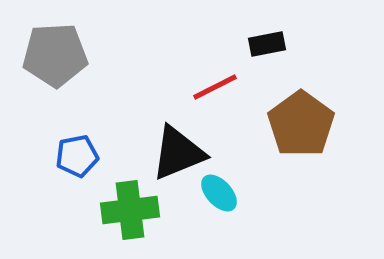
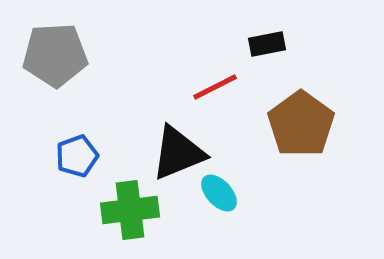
blue pentagon: rotated 9 degrees counterclockwise
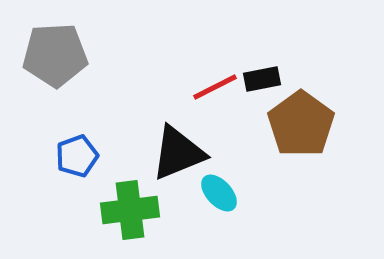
black rectangle: moved 5 px left, 35 px down
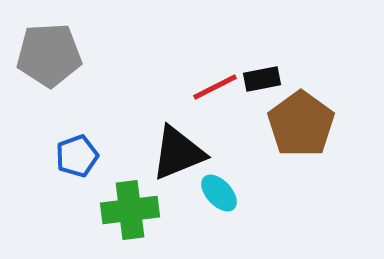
gray pentagon: moved 6 px left
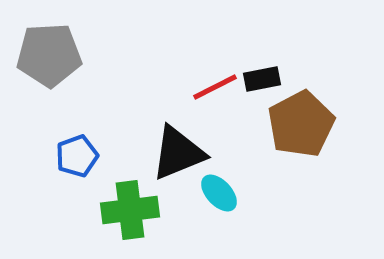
brown pentagon: rotated 8 degrees clockwise
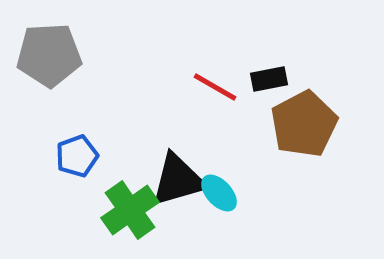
black rectangle: moved 7 px right
red line: rotated 57 degrees clockwise
brown pentagon: moved 3 px right
black triangle: moved 27 px down; rotated 6 degrees clockwise
green cross: rotated 28 degrees counterclockwise
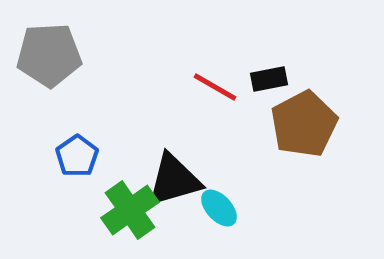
blue pentagon: rotated 15 degrees counterclockwise
black triangle: moved 4 px left
cyan ellipse: moved 15 px down
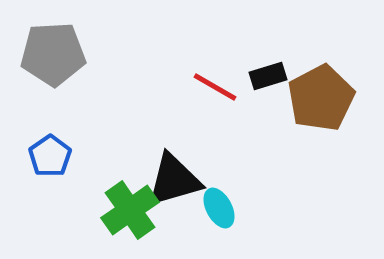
gray pentagon: moved 4 px right, 1 px up
black rectangle: moved 1 px left, 3 px up; rotated 6 degrees counterclockwise
brown pentagon: moved 17 px right, 26 px up
blue pentagon: moved 27 px left
cyan ellipse: rotated 15 degrees clockwise
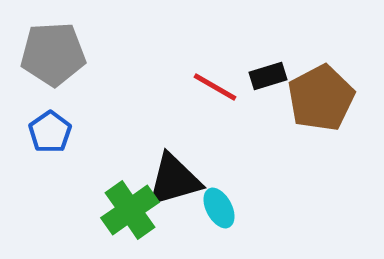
blue pentagon: moved 24 px up
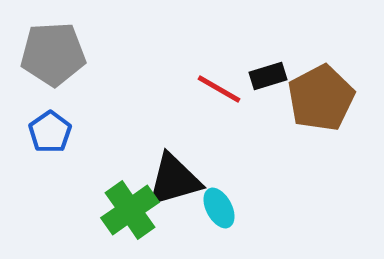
red line: moved 4 px right, 2 px down
